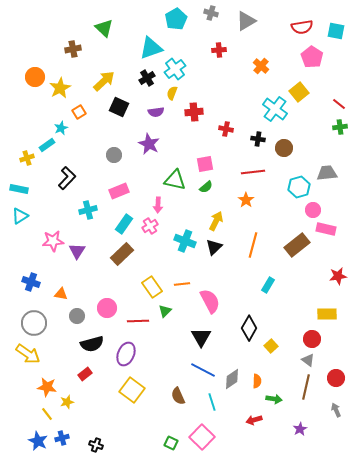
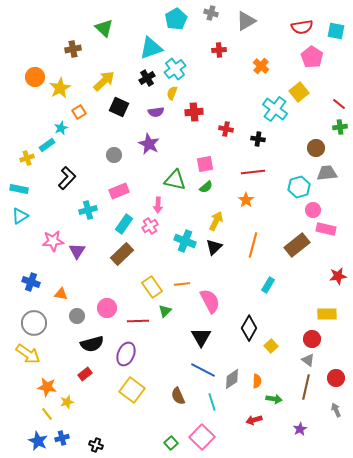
brown circle at (284, 148): moved 32 px right
green square at (171, 443): rotated 24 degrees clockwise
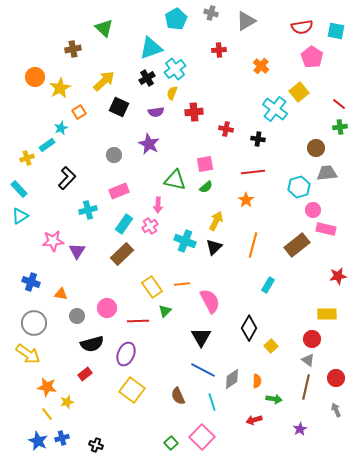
cyan rectangle at (19, 189): rotated 36 degrees clockwise
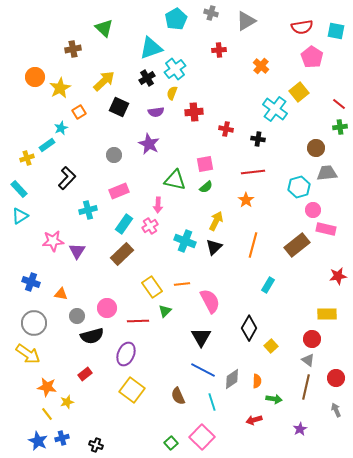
black semicircle at (92, 344): moved 8 px up
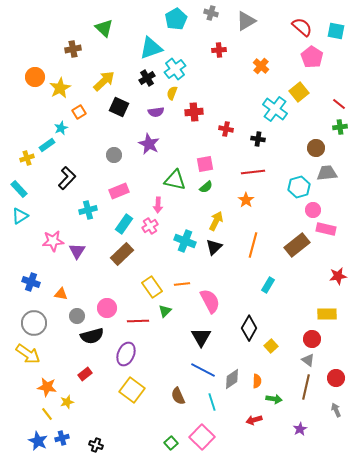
red semicircle at (302, 27): rotated 130 degrees counterclockwise
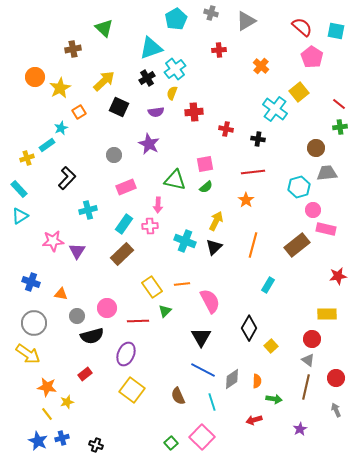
pink rectangle at (119, 191): moved 7 px right, 4 px up
pink cross at (150, 226): rotated 28 degrees clockwise
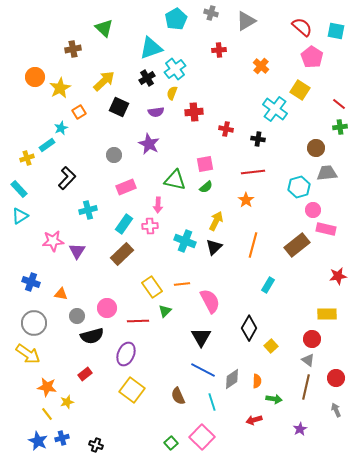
yellow square at (299, 92): moved 1 px right, 2 px up; rotated 18 degrees counterclockwise
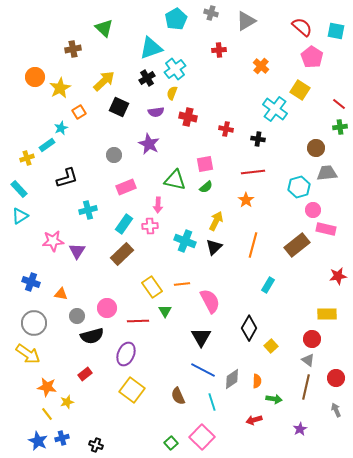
red cross at (194, 112): moved 6 px left, 5 px down; rotated 18 degrees clockwise
black L-shape at (67, 178): rotated 30 degrees clockwise
green triangle at (165, 311): rotated 16 degrees counterclockwise
